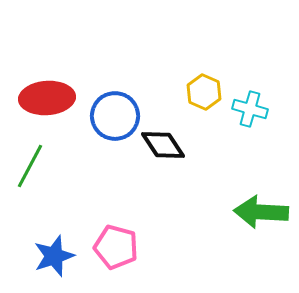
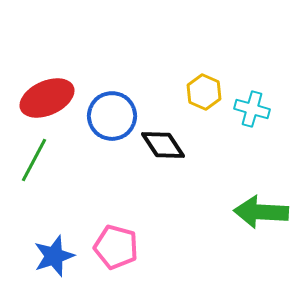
red ellipse: rotated 20 degrees counterclockwise
cyan cross: moved 2 px right
blue circle: moved 3 px left
green line: moved 4 px right, 6 px up
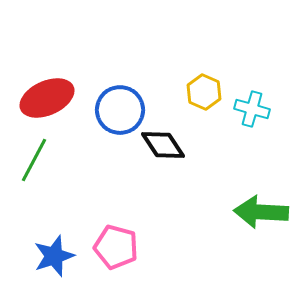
blue circle: moved 8 px right, 6 px up
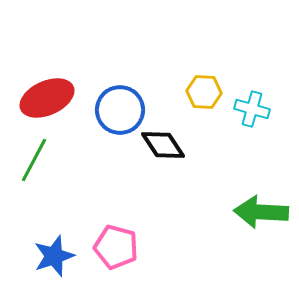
yellow hexagon: rotated 20 degrees counterclockwise
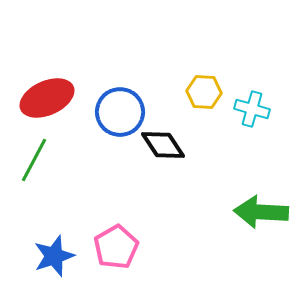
blue circle: moved 2 px down
pink pentagon: rotated 27 degrees clockwise
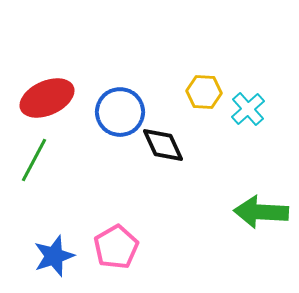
cyan cross: moved 4 px left; rotated 32 degrees clockwise
black diamond: rotated 9 degrees clockwise
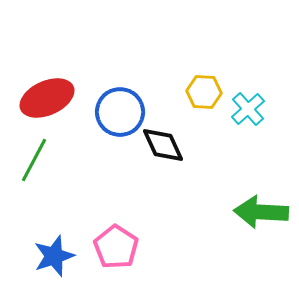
pink pentagon: rotated 9 degrees counterclockwise
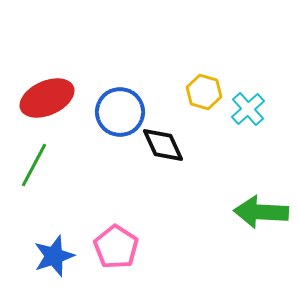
yellow hexagon: rotated 12 degrees clockwise
green line: moved 5 px down
